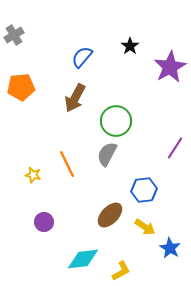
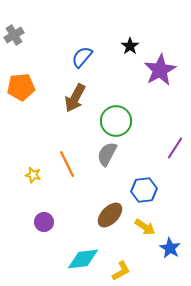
purple star: moved 10 px left, 3 px down
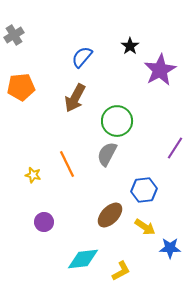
green circle: moved 1 px right
blue star: rotated 30 degrees counterclockwise
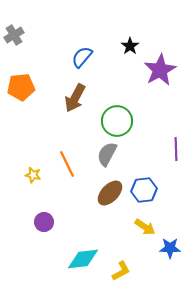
purple line: moved 1 px right, 1 px down; rotated 35 degrees counterclockwise
brown ellipse: moved 22 px up
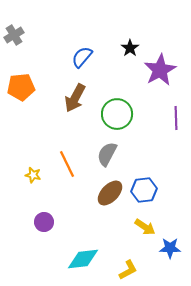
black star: moved 2 px down
green circle: moved 7 px up
purple line: moved 31 px up
yellow L-shape: moved 7 px right, 1 px up
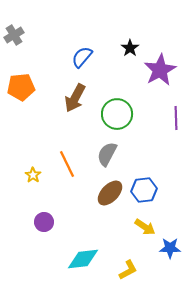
yellow star: rotated 21 degrees clockwise
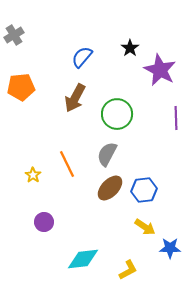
purple star: rotated 16 degrees counterclockwise
brown ellipse: moved 5 px up
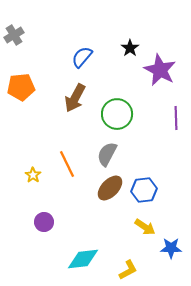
blue star: moved 1 px right
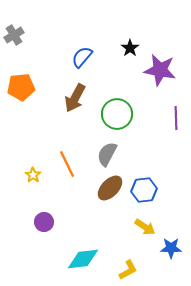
purple star: rotated 16 degrees counterclockwise
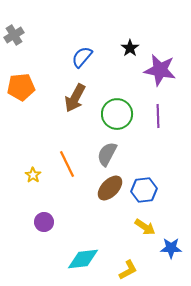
purple line: moved 18 px left, 2 px up
